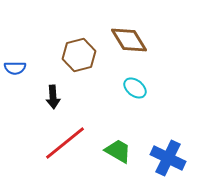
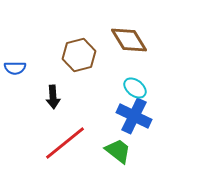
green trapezoid: rotated 8 degrees clockwise
blue cross: moved 34 px left, 42 px up
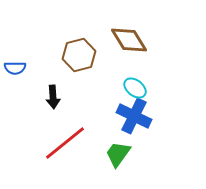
green trapezoid: moved 3 px down; rotated 92 degrees counterclockwise
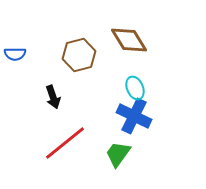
blue semicircle: moved 14 px up
cyan ellipse: rotated 30 degrees clockwise
black arrow: rotated 15 degrees counterclockwise
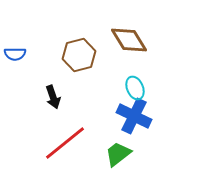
green trapezoid: rotated 16 degrees clockwise
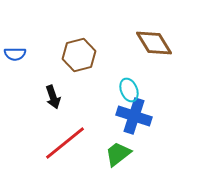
brown diamond: moved 25 px right, 3 px down
cyan ellipse: moved 6 px left, 2 px down
blue cross: rotated 8 degrees counterclockwise
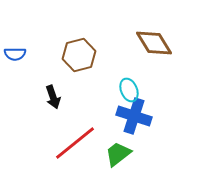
red line: moved 10 px right
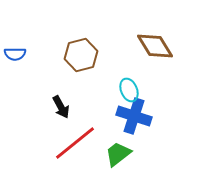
brown diamond: moved 1 px right, 3 px down
brown hexagon: moved 2 px right
black arrow: moved 8 px right, 10 px down; rotated 10 degrees counterclockwise
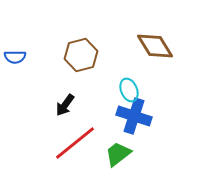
blue semicircle: moved 3 px down
black arrow: moved 4 px right, 2 px up; rotated 65 degrees clockwise
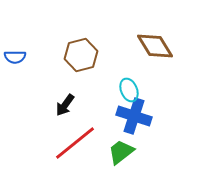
green trapezoid: moved 3 px right, 2 px up
